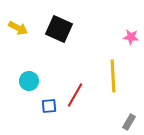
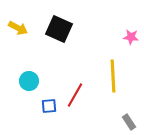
gray rectangle: rotated 63 degrees counterclockwise
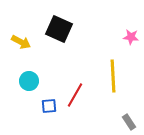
yellow arrow: moved 3 px right, 14 px down
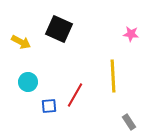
pink star: moved 3 px up
cyan circle: moved 1 px left, 1 px down
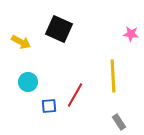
gray rectangle: moved 10 px left
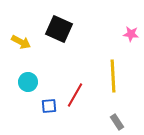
gray rectangle: moved 2 px left
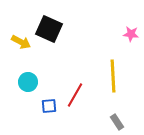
black square: moved 10 px left
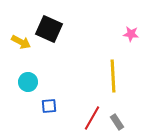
red line: moved 17 px right, 23 px down
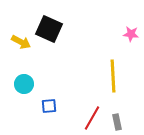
cyan circle: moved 4 px left, 2 px down
gray rectangle: rotated 21 degrees clockwise
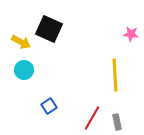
yellow line: moved 2 px right, 1 px up
cyan circle: moved 14 px up
blue square: rotated 28 degrees counterclockwise
